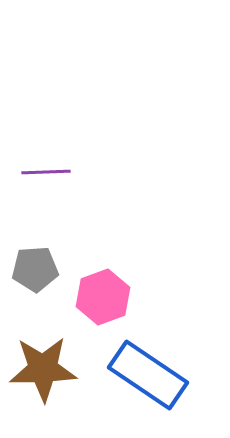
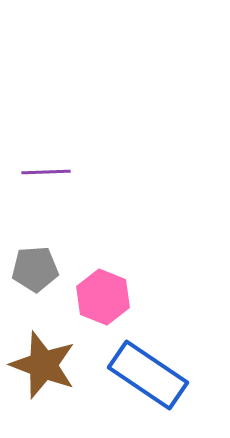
pink hexagon: rotated 18 degrees counterclockwise
brown star: moved 4 px up; rotated 22 degrees clockwise
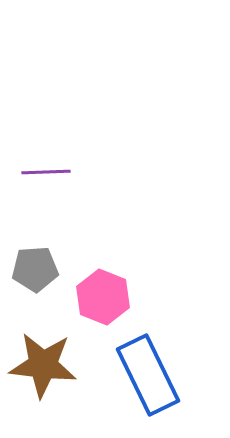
brown star: rotated 14 degrees counterclockwise
blue rectangle: rotated 30 degrees clockwise
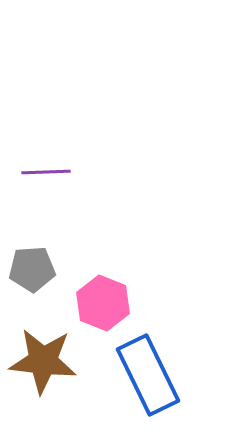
gray pentagon: moved 3 px left
pink hexagon: moved 6 px down
brown star: moved 4 px up
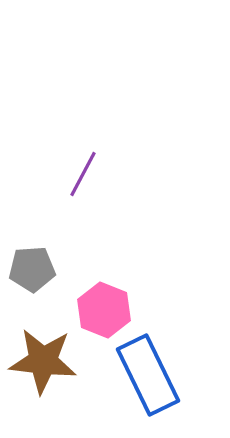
purple line: moved 37 px right, 2 px down; rotated 60 degrees counterclockwise
pink hexagon: moved 1 px right, 7 px down
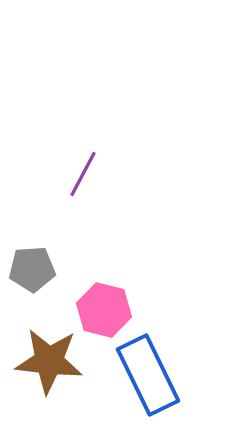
pink hexagon: rotated 8 degrees counterclockwise
brown star: moved 6 px right
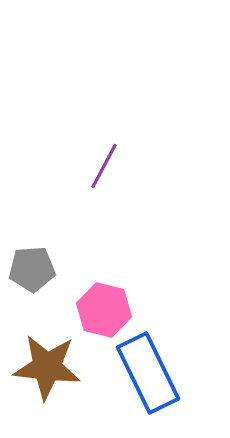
purple line: moved 21 px right, 8 px up
brown star: moved 2 px left, 6 px down
blue rectangle: moved 2 px up
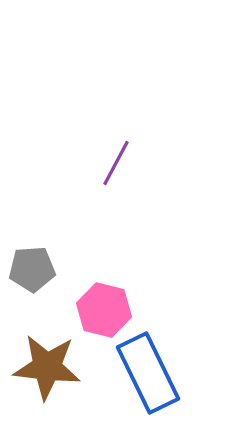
purple line: moved 12 px right, 3 px up
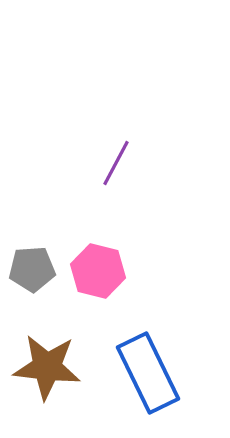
pink hexagon: moved 6 px left, 39 px up
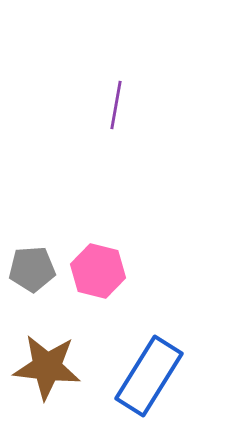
purple line: moved 58 px up; rotated 18 degrees counterclockwise
blue rectangle: moved 1 px right, 3 px down; rotated 58 degrees clockwise
